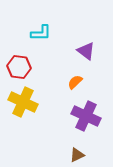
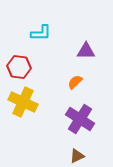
purple triangle: rotated 36 degrees counterclockwise
purple cross: moved 6 px left, 3 px down; rotated 8 degrees clockwise
brown triangle: moved 1 px down
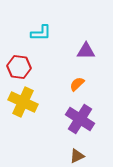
orange semicircle: moved 2 px right, 2 px down
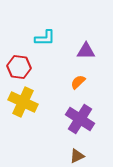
cyan L-shape: moved 4 px right, 5 px down
orange semicircle: moved 1 px right, 2 px up
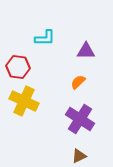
red hexagon: moved 1 px left
yellow cross: moved 1 px right, 1 px up
brown triangle: moved 2 px right
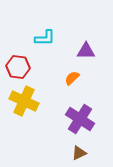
orange semicircle: moved 6 px left, 4 px up
brown triangle: moved 3 px up
